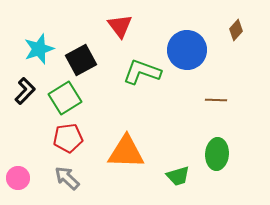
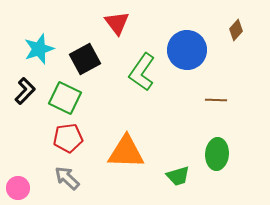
red triangle: moved 3 px left, 3 px up
black square: moved 4 px right, 1 px up
green L-shape: rotated 75 degrees counterclockwise
green square: rotated 32 degrees counterclockwise
pink circle: moved 10 px down
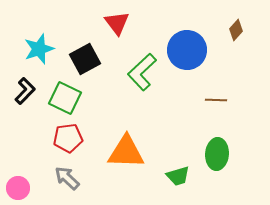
green L-shape: rotated 12 degrees clockwise
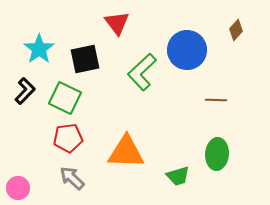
cyan star: rotated 16 degrees counterclockwise
black square: rotated 16 degrees clockwise
gray arrow: moved 5 px right
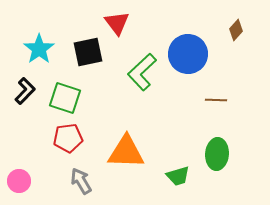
blue circle: moved 1 px right, 4 px down
black square: moved 3 px right, 7 px up
green square: rotated 8 degrees counterclockwise
gray arrow: moved 9 px right, 3 px down; rotated 16 degrees clockwise
pink circle: moved 1 px right, 7 px up
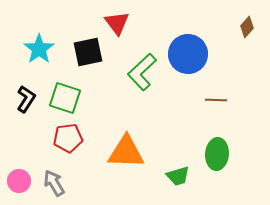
brown diamond: moved 11 px right, 3 px up
black L-shape: moved 1 px right, 8 px down; rotated 12 degrees counterclockwise
gray arrow: moved 27 px left, 2 px down
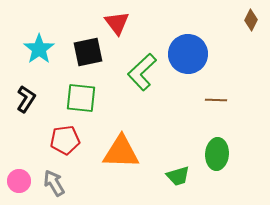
brown diamond: moved 4 px right, 7 px up; rotated 15 degrees counterclockwise
green square: moved 16 px right; rotated 12 degrees counterclockwise
red pentagon: moved 3 px left, 2 px down
orange triangle: moved 5 px left
